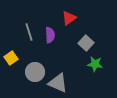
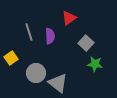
purple semicircle: moved 1 px down
gray circle: moved 1 px right, 1 px down
gray triangle: rotated 15 degrees clockwise
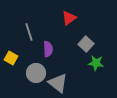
purple semicircle: moved 2 px left, 13 px down
gray square: moved 1 px down
yellow square: rotated 24 degrees counterclockwise
green star: moved 1 px right, 1 px up
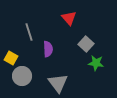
red triangle: rotated 35 degrees counterclockwise
gray circle: moved 14 px left, 3 px down
gray triangle: rotated 15 degrees clockwise
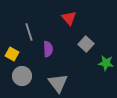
yellow square: moved 1 px right, 4 px up
green star: moved 10 px right
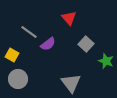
gray line: rotated 36 degrees counterclockwise
purple semicircle: moved 5 px up; rotated 56 degrees clockwise
yellow square: moved 1 px down
green star: moved 2 px up; rotated 14 degrees clockwise
gray circle: moved 4 px left, 3 px down
gray triangle: moved 13 px right
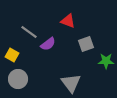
red triangle: moved 1 px left, 3 px down; rotated 28 degrees counterclockwise
gray square: rotated 28 degrees clockwise
green star: rotated 21 degrees counterclockwise
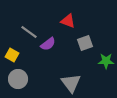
gray square: moved 1 px left, 1 px up
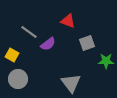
gray square: moved 2 px right
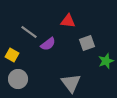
red triangle: rotated 14 degrees counterclockwise
green star: rotated 21 degrees counterclockwise
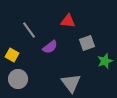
gray line: moved 2 px up; rotated 18 degrees clockwise
purple semicircle: moved 2 px right, 3 px down
green star: moved 1 px left
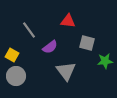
gray square: rotated 35 degrees clockwise
green star: rotated 14 degrees clockwise
gray circle: moved 2 px left, 3 px up
gray triangle: moved 5 px left, 12 px up
